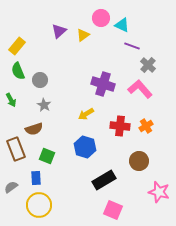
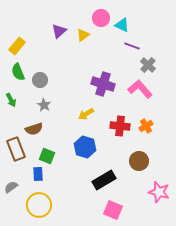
green semicircle: moved 1 px down
blue rectangle: moved 2 px right, 4 px up
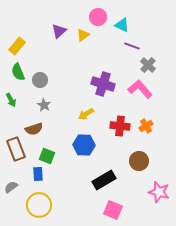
pink circle: moved 3 px left, 1 px up
blue hexagon: moved 1 px left, 2 px up; rotated 15 degrees counterclockwise
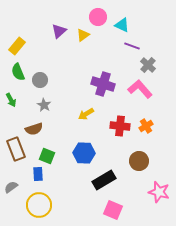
blue hexagon: moved 8 px down
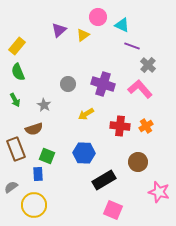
purple triangle: moved 1 px up
gray circle: moved 28 px right, 4 px down
green arrow: moved 4 px right
brown circle: moved 1 px left, 1 px down
yellow circle: moved 5 px left
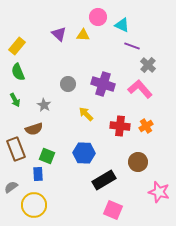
purple triangle: moved 4 px down; rotated 35 degrees counterclockwise
yellow triangle: rotated 40 degrees clockwise
yellow arrow: rotated 77 degrees clockwise
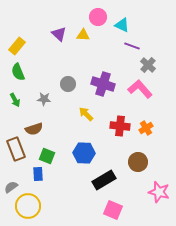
gray star: moved 6 px up; rotated 24 degrees counterclockwise
orange cross: moved 2 px down
yellow circle: moved 6 px left, 1 px down
